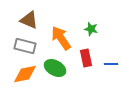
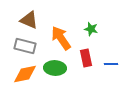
green ellipse: rotated 25 degrees counterclockwise
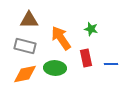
brown triangle: rotated 24 degrees counterclockwise
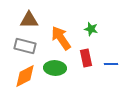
orange diamond: moved 2 px down; rotated 15 degrees counterclockwise
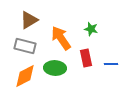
brown triangle: rotated 30 degrees counterclockwise
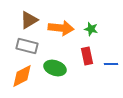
orange arrow: moved 10 px up; rotated 130 degrees clockwise
gray rectangle: moved 2 px right
red rectangle: moved 1 px right, 2 px up
green ellipse: rotated 15 degrees clockwise
orange diamond: moved 3 px left
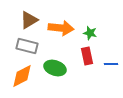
green star: moved 1 px left, 4 px down
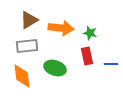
gray rectangle: rotated 20 degrees counterclockwise
orange diamond: rotated 70 degrees counterclockwise
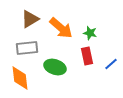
brown triangle: moved 1 px right, 1 px up
orange arrow: rotated 35 degrees clockwise
gray rectangle: moved 2 px down
blue line: rotated 40 degrees counterclockwise
green ellipse: moved 1 px up
orange diamond: moved 2 px left, 2 px down
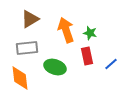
orange arrow: moved 5 px right, 2 px down; rotated 150 degrees counterclockwise
